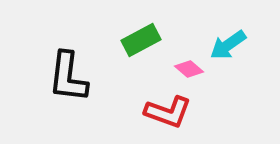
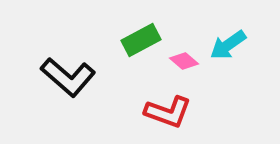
pink diamond: moved 5 px left, 8 px up
black L-shape: rotated 56 degrees counterclockwise
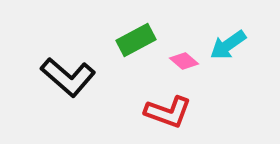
green rectangle: moved 5 px left
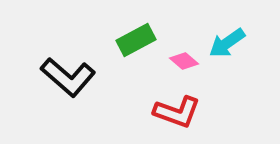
cyan arrow: moved 1 px left, 2 px up
red L-shape: moved 9 px right
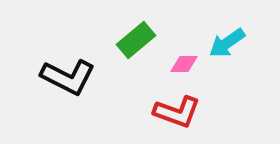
green rectangle: rotated 12 degrees counterclockwise
pink diamond: moved 3 px down; rotated 40 degrees counterclockwise
black L-shape: rotated 14 degrees counterclockwise
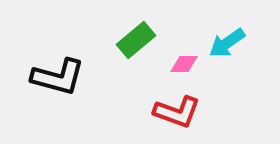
black L-shape: moved 10 px left; rotated 12 degrees counterclockwise
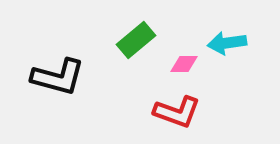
cyan arrow: rotated 27 degrees clockwise
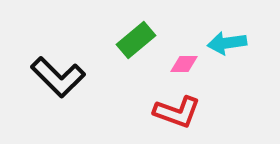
black L-shape: rotated 30 degrees clockwise
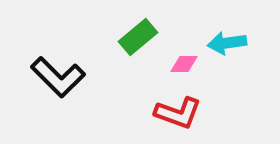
green rectangle: moved 2 px right, 3 px up
red L-shape: moved 1 px right, 1 px down
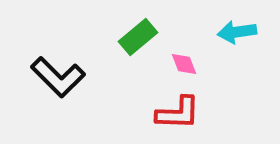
cyan arrow: moved 10 px right, 11 px up
pink diamond: rotated 68 degrees clockwise
red L-shape: rotated 18 degrees counterclockwise
